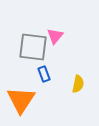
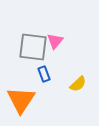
pink triangle: moved 5 px down
yellow semicircle: rotated 36 degrees clockwise
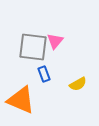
yellow semicircle: rotated 12 degrees clockwise
orange triangle: rotated 40 degrees counterclockwise
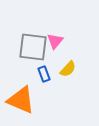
yellow semicircle: moved 10 px left, 15 px up; rotated 18 degrees counterclockwise
